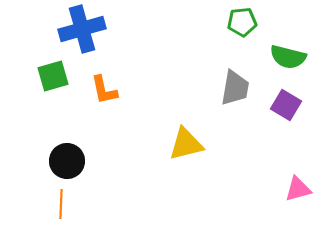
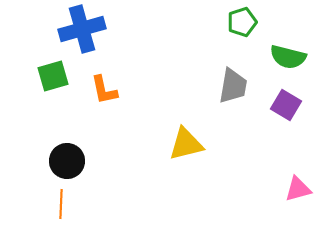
green pentagon: rotated 12 degrees counterclockwise
gray trapezoid: moved 2 px left, 2 px up
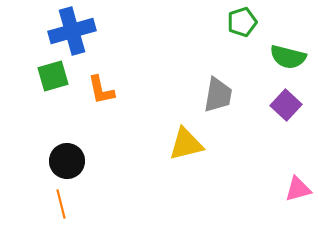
blue cross: moved 10 px left, 2 px down
gray trapezoid: moved 15 px left, 9 px down
orange L-shape: moved 3 px left
purple square: rotated 12 degrees clockwise
orange line: rotated 16 degrees counterclockwise
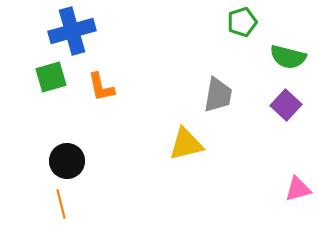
green square: moved 2 px left, 1 px down
orange L-shape: moved 3 px up
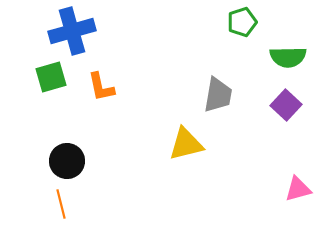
green semicircle: rotated 15 degrees counterclockwise
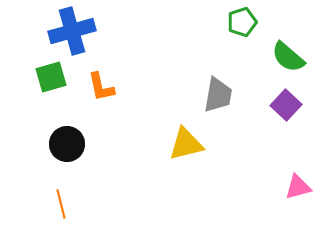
green semicircle: rotated 42 degrees clockwise
black circle: moved 17 px up
pink triangle: moved 2 px up
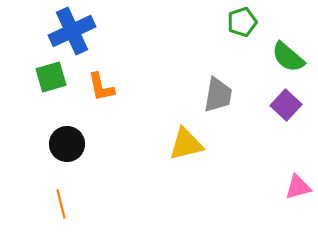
blue cross: rotated 9 degrees counterclockwise
